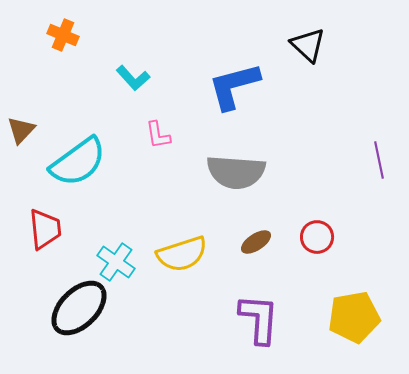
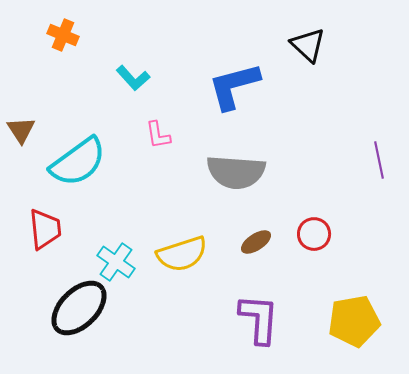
brown triangle: rotated 16 degrees counterclockwise
red circle: moved 3 px left, 3 px up
yellow pentagon: moved 4 px down
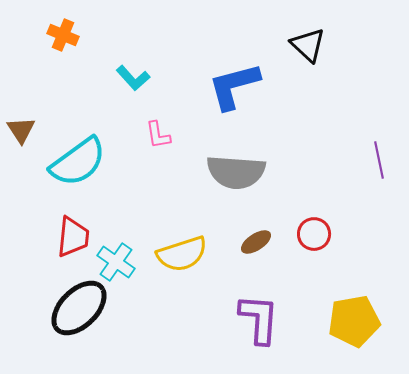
red trapezoid: moved 28 px right, 8 px down; rotated 12 degrees clockwise
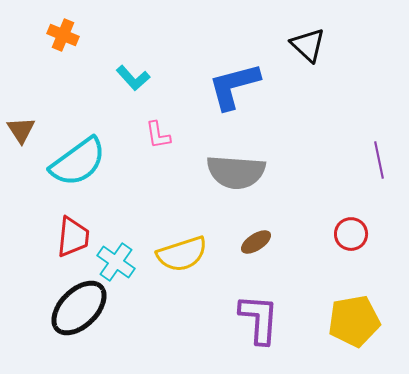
red circle: moved 37 px right
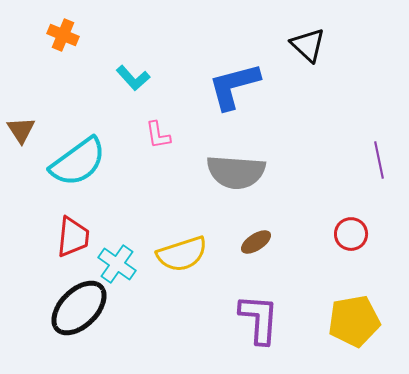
cyan cross: moved 1 px right, 2 px down
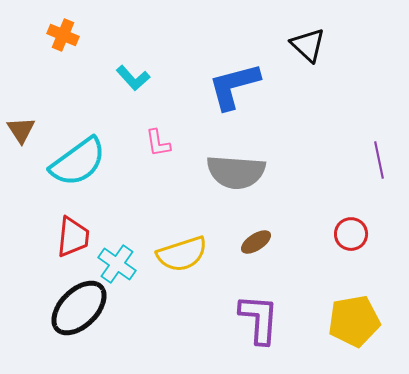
pink L-shape: moved 8 px down
